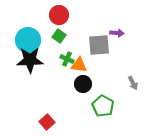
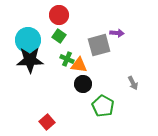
gray square: rotated 10 degrees counterclockwise
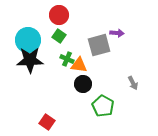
red square: rotated 14 degrees counterclockwise
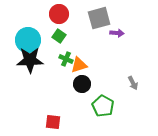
red circle: moved 1 px up
gray square: moved 27 px up
green cross: moved 1 px left
orange triangle: rotated 24 degrees counterclockwise
black circle: moved 1 px left
red square: moved 6 px right; rotated 28 degrees counterclockwise
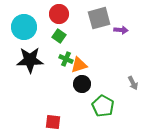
purple arrow: moved 4 px right, 3 px up
cyan circle: moved 4 px left, 13 px up
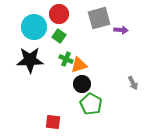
cyan circle: moved 10 px right
green pentagon: moved 12 px left, 2 px up
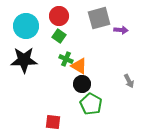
red circle: moved 2 px down
cyan circle: moved 8 px left, 1 px up
black star: moved 6 px left
orange triangle: moved 1 px down; rotated 48 degrees clockwise
gray arrow: moved 4 px left, 2 px up
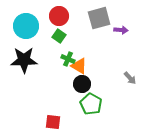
green cross: moved 2 px right
gray arrow: moved 1 px right, 3 px up; rotated 16 degrees counterclockwise
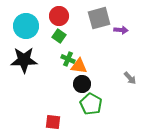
orange triangle: rotated 24 degrees counterclockwise
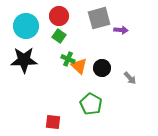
orange triangle: rotated 36 degrees clockwise
black circle: moved 20 px right, 16 px up
